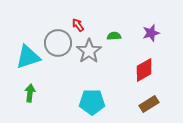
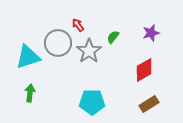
green semicircle: moved 1 px left, 1 px down; rotated 48 degrees counterclockwise
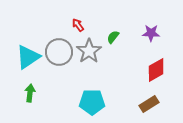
purple star: rotated 18 degrees clockwise
gray circle: moved 1 px right, 9 px down
cyan triangle: rotated 16 degrees counterclockwise
red diamond: moved 12 px right
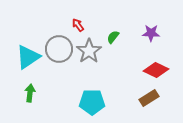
gray circle: moved 3 px up
red diamond: rotated 55 degrees clockwise
brown rectangle: moved 6 px up
